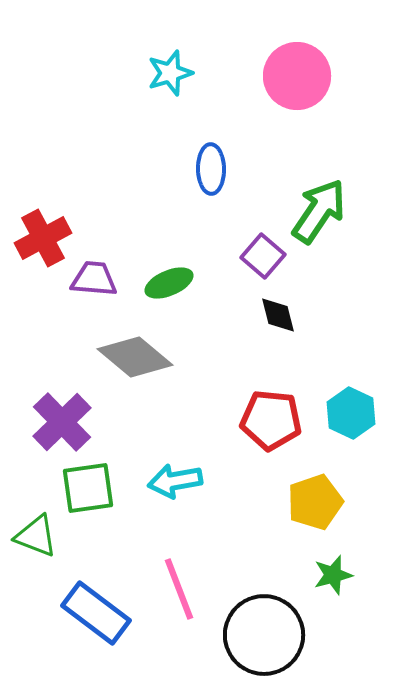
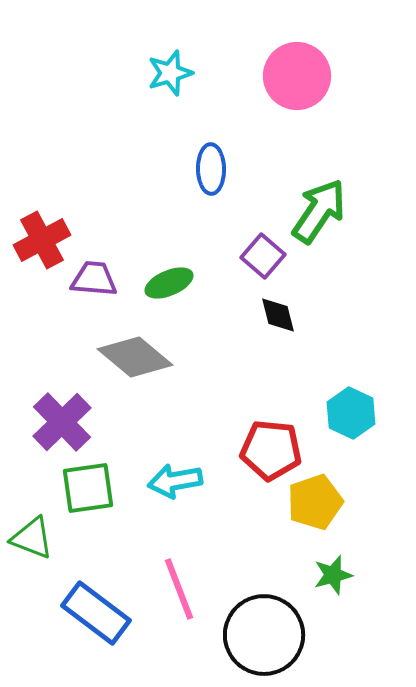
red cross: moved 1 px left, 2 px down
red pentagon: moved 30 px down
green triangle: moved 4 px left, 2 px down
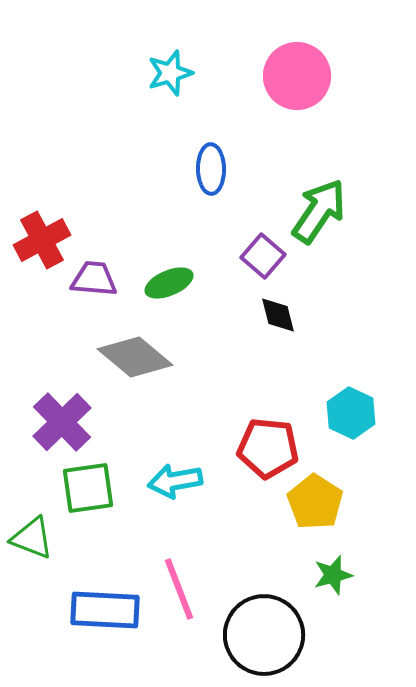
red pentagon: moved 3 px left, 2 px up
yellow pentagon: rotated 20 degrees counterclockwise
blue rectangle: moved 9 px right, 3 px up; rotated 34 degrees counterclockwise
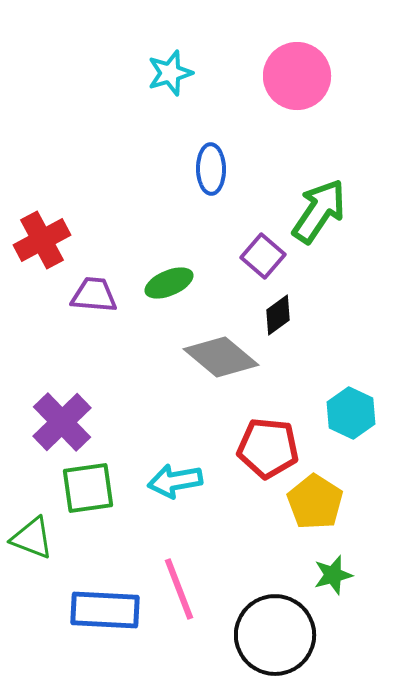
purple trapezoid: moved 16 px down
black diamond: rotated 69 degrees clockwise
gray diamond: moved 86 px right
black circle: moved 11 px right
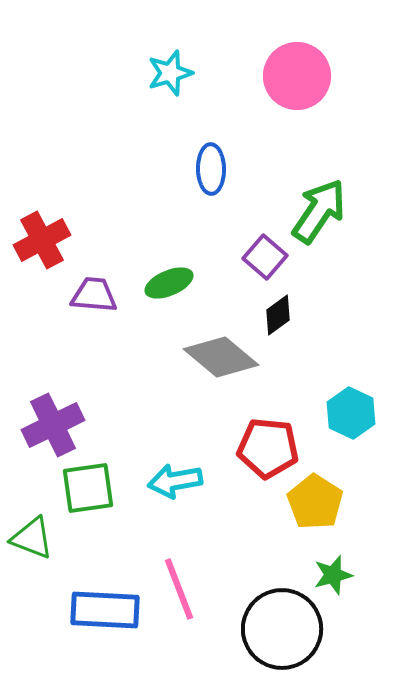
purple square: moved 2 px right, 1 px down
purple cross: moved 9 px left, 3 px down; rotated 18 degrees clockwise
black circle: moved 7 px right, 6 px up
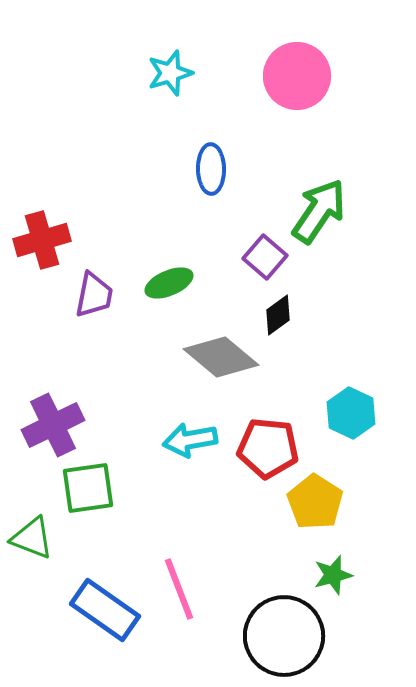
red cross: rotated 12 degrees clockwise
purple trapezoid: rotated 96 degrees clockwise
cyan arrow: moved 15 px right, 41 px up
blue rectangle: rotated 32 degrees clockwise
black circle: moved 2 px right, 7 px down
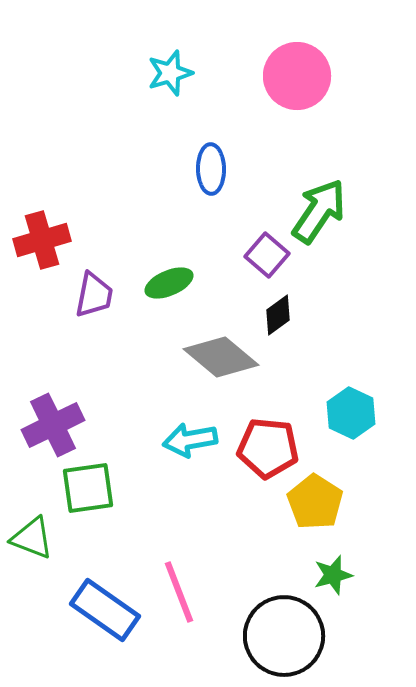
purple square: moved 2 px right, 2 px up
pink line: moved 3 px down
